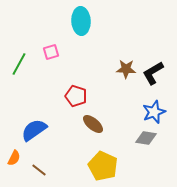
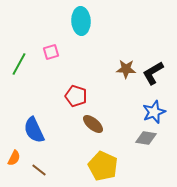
blue semicircle: rotated 80 degrees counterclockwise
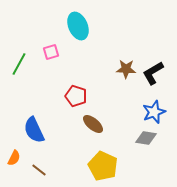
cyan ellipse: moved 3 px left, 5 px down; rotated 20 degrees counterclockwise
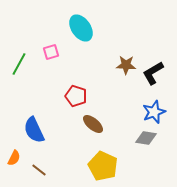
cyan ellipse: moved 3 px right, 2 px down; rotated 12 degrees counterclockwise
brown star: moved 4 px up
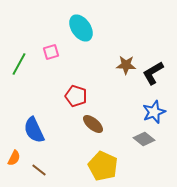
gray diamond: moved 2 px left, 1 px down; rotated 30 degrees clockwise
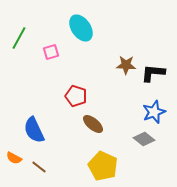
green line: moved 26 px up
black L-shape: rotated 35 degrees clockwise
orange semicircle: rotated 91 degrees clockwise
brown line: moved 3 px up
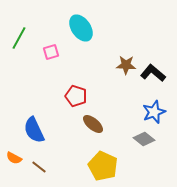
black L-shape: rotated 35 degrees clockwise
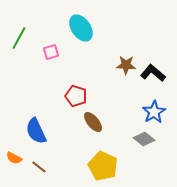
blue star: rotated 10 degrees counterclockwise
brown ellipse: moved 2 px up; rotated 10 degrees clockwise
blue semicircle: moved 2 px right, 1 px down
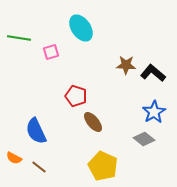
green line: rotated 70 degrees clockwise
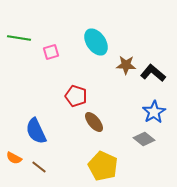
cyan ellipse: moved 15 px right, 14 px down
brown ellipse: moved 1 px right
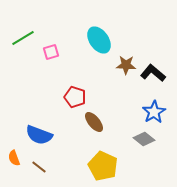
green line: moved 4 px right; rotated 40 degrees counterclockwise
cyan ellipse: moved 3 px right, 2 px up
red pentagon: moved 1 px left, 1 px down
blue semicircle: moved 3 px right, 4 px down; rotated 44 degrees counterclockwise
orange semicircle: rotated 42 degrees clockwise
